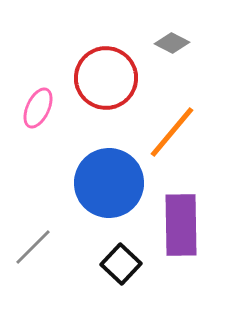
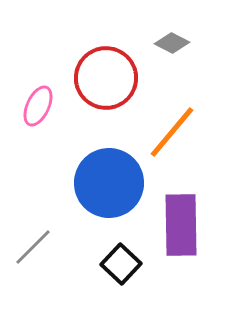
pink ellipse: moved 2 px up
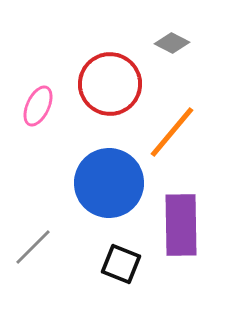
red circle: moved 4 px right, 6 px down
black square: rotated 21 degrees counterclockwise
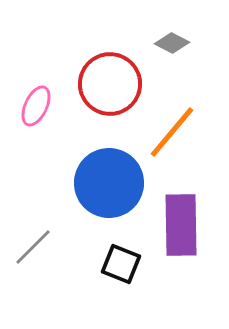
pink ellipse: moved 2 px left
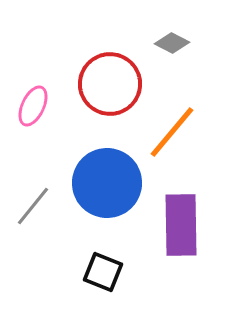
pink ellipse: moved 3 px left
blue circle: moved 2 px left
gray line: moved 41 px up; rotated 6 degrees counterclockwise
black square: moved 18 px left, 8 px down
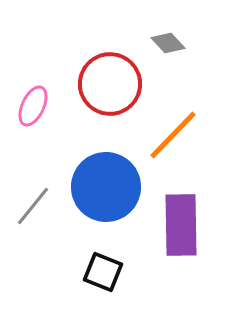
gray diamond: moved 4 px left; rotated 20 degrees clockwise
orange line: moved 1 px right, 3 px down; rotated 4 degrees clockwise
blue circle: moved 1 px left, 4 px down
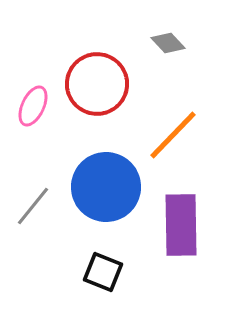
red circle: moved 13 px left
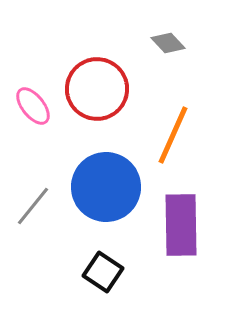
red circle: moved 5 px down
pink ellipse: rotated 63 degrees counterclockwise
orange line: rotated 20 degrees counterclockwise
black square: rotated 12 degrees clockwise
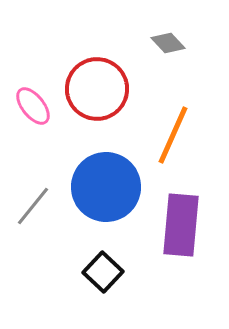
purple rectangle: rotated 6 degrees clockwise
black square: rotated 9 degrees clockwise
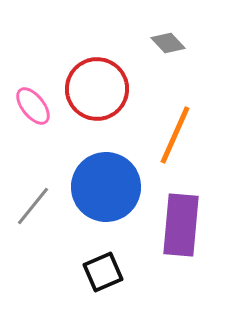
orange line: moved 2 px right
black square: rotated 24 degrees clockwise
